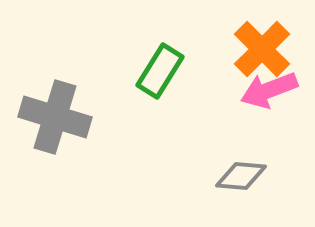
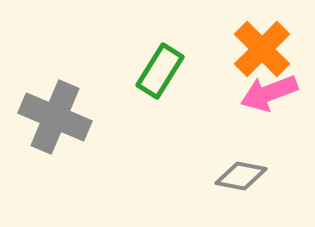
pink arrow: moved 3 px down
gray cross: rotated 6 degrees clockwise
gray diamond: rotated 6 degrees clockwise
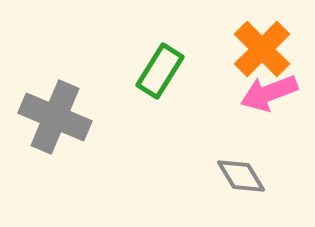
gray diamond: rotated 48 degrees clockwise
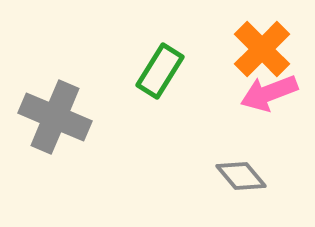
gray diamond: rotated 9 degrees counterclockwise
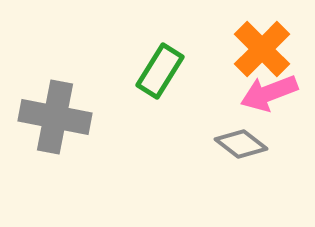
gray cross: rotated 12 degrees counterclockwise
gray diamond: moved 32 px up; rotated 12 degrees counterclockwise
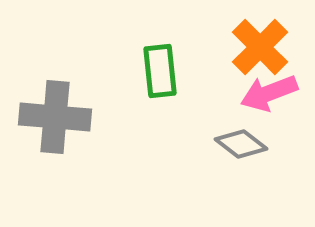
orange cross: moved 2 px left, 2 px up
green rectangle: rotated 38 degrees counterclockwise
gray cross: rotated 6 degrees counterclockwise
